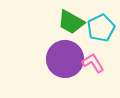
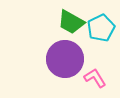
pink L-shape: moved 2 px right, 15 px down
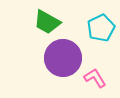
green trapezoid: moved 24 px left
purple circle: moved 2 px left, 1 px up
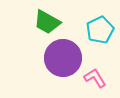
cyan pentagon: moved 1 px left, 2 px down
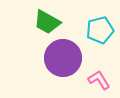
cyan pentagon: rotated 12 degrees clockwise
pink L-shape: moved 4 px right, 2 px down
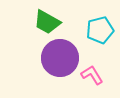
purple circle: moved 3 px left
pink L-shape: moved 7 px left, 5 px up
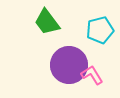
green trapezoid: rotated 24 degrees clockwise
purple circle: moved 9 px right, 7 px down
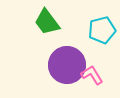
cyan pentagon: moved 2 px right
purple circle: moved 2 px left
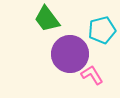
green trapezoid: moved 3 px up
purple circle: moved 3 px right, 11 px up
